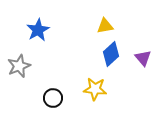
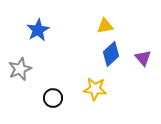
gray star: moved 1 px right, 3 px down
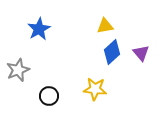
blue star: moved 1 px right, 1 px up
blue diamond: moved 1 px right, 2 px up
purple triangle: moved 2 px left, 5 px up
gray star: moved 2 px left, 1 px down
black circle: moved 4 px left, 2 px up
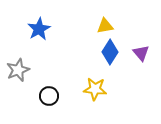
blue diamond: moved 2 px left; rotated 15 degrees counterclockwise
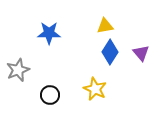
blue star: moved 10 px right, 4 px down; rotated 30 degrees clockwise
yellow star: rotated 20 degrees clockwise
black circle: moved 1 px right, 1 px up
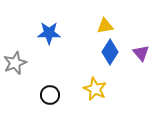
gray star: moved 3 px left, 7 px up
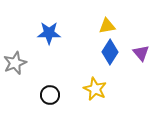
yellow triangle: moved 2 px right
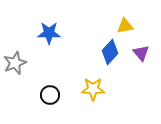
yellow triangle: moved 18 px right
blue diamond: rotated 10 degrees clockwise
yellow star: moved 2 px left; rotated 25 degrees counterclockwise
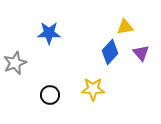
yellow triangle: moved 1 px down
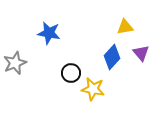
blue star: rotated 10 degrees clockwise
blue diamond: moved 2 px right, 5 px down
yellow star: rotated 10 degrees clockwise
black circle: moved 21 px right, 22 px up
